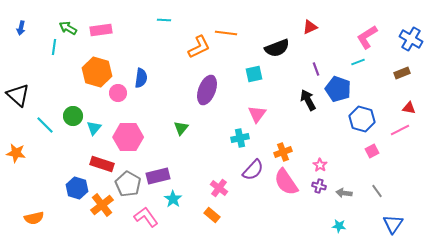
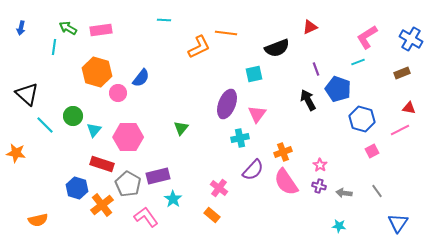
blue semicircle at (141, 78): rotated 30 degrees clockwise
purple ellipse at (207, 90): moved 20 px right, 14 px down
black triangle at (18, 95): moved 9 px right, 1 px up
cyan triangle at (94, 128): moved 2 px down
orange semicircle at (34, 218): moved 4 px right, 2 px down
blue triangle at (393, 224): moved 5 px right, 1 px up
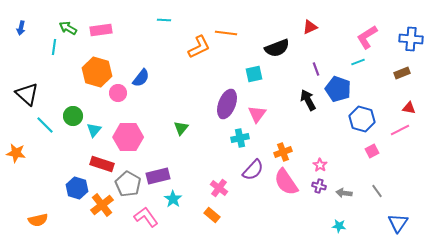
blue cross at (411, 39): rotated 25 degrees counterclockwise
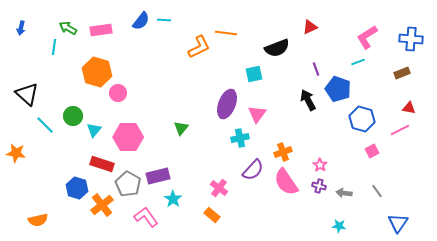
blue semicircle at (141, 78): moved 57 px up
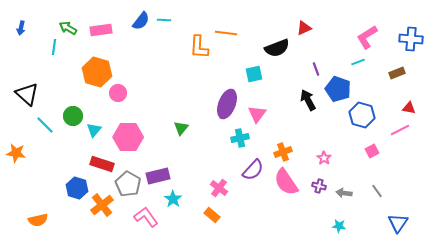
red triangle at (310, 27): moved 6 px left, 1 px down
orange L-shape at (199, 47): rotated 120 degrees clockwise
brown rectangle at (402, 73): moved 5 px left
blue hexagon at (362, 119): moved 4 px up
pink star at (320, 165): moved 4 px right, 7 px up
